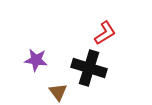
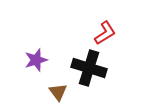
purple star: rotated 25 degrees counterclockwise
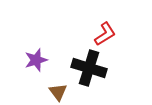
red L-shape: moved 1 px down
